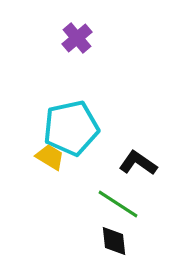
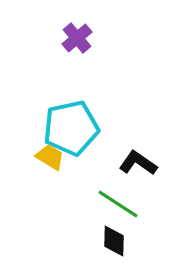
black diamond: rotated 8 degrees clockwise
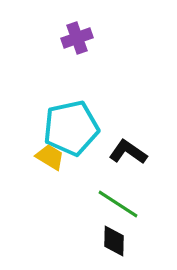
purple cross: rotated 20 degrees clockwise
black L-shape: moved 10 px left, 11 px up
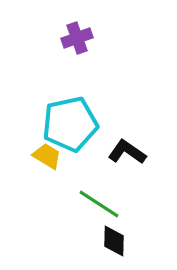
cyan pentagon: moved 1 px left, 4 px up
black L-shape: moved 1 px left
yellow trapezoid: moved 3 px left, 1 px up
green line: moved 19 px left
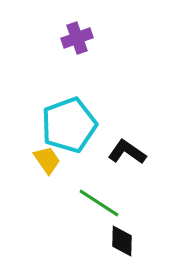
cyan pentagon: moved 1 px left, 1 px down; rotated 8 degrees counterclockwise
yellow trapezoid: moved 4 px down; rotated 24 degrees clockwise
green line: moved 1 px up
black diamond: moved 8 px right
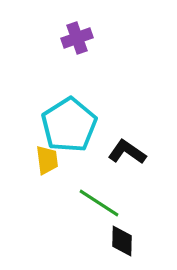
cyan pentagon: rotated 12 degrees counterclockwise
yellow trapezoid: rotated 28 degrees clockwise
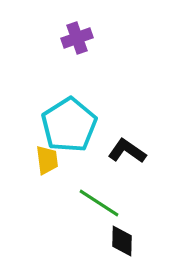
black L-shape: moved 1 px up
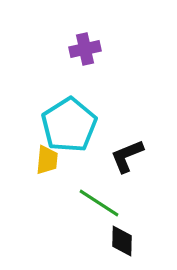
purple cross: moved 8 px right, 11 px down; rotated 8 degrees clockwise
black L-shape: moved 5 px down; rotated 57 degrees counterclockwise
yellow trapezoid: rotated 12 degrees clockwise
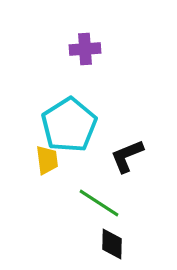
purple cross: rotated 8 degrees clockwise
yellow trapezoid: rotated 12 degrees counterclockwise
black diamond: moved 10 px left, 3 px down
